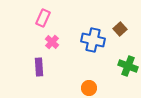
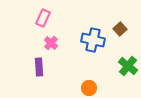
pink cross: moved 1 px left, 1 px down
green cross: rotated 18 degrees clockwise
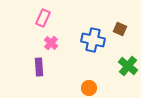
brown square: rotated 24 degrees counterclockwise
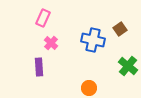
brown square: rotated 32 degrees clockwise
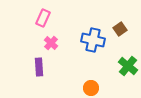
orange circle: moved 2 px right
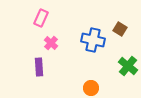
pink rectangle: moved 2 px left
brown square: rotated 24 degrees counterclockwise
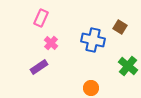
brown square: moved 2 px up
purple rectangle: rotated 60 degrees clockwise
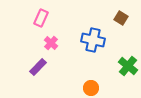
brown square: moved 1 px right, 9 px up
purple rectangle: moved 1 px left; rotated 12 degrees counterclockwise
